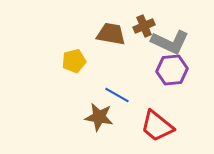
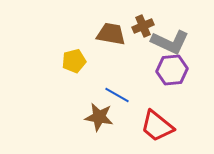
brown cross: moved 1 px left
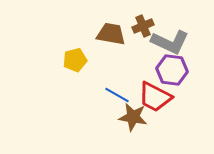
yellow pentagon: moved 1 px right, 1 px up
purple hexagon: rotated 12 degrees clockwise
brown star: moved 34 px right
red trapezoid: moved 2 px left, 29 px up; rotated 12 degrees counterclockwise
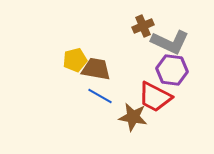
brown trapezoid: moved 15 px left, 35 px down
blue line: moved 17 px left, 1 px down
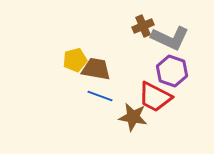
gray L-shape: moved 4 px up
purple hexagon: moved 1 px down; rotated 12 degrees clockwise
blue line: rotated 10 degrees counterclockwise
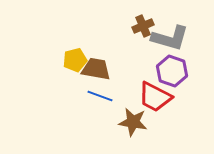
gray L-shape: rotated 9 degrees counterclockwise
brown star: moved 5 px down
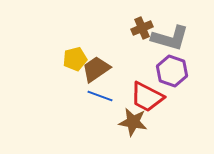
brown cross: moved 1 px left, 2 px down
yellow pentagon: moved 1 px up
brown trapezoid: rotated 44 degrees counterclockwise
red trapezoid: moved 8 px left
